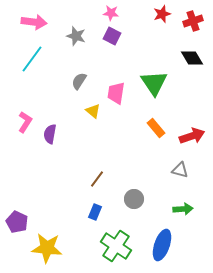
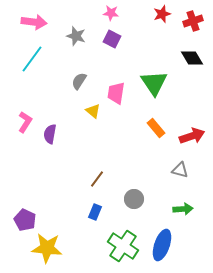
purple square: moved 3 px down
purple pentagon: moved 8 px right, 2 px up
green cross: moved 7 px right
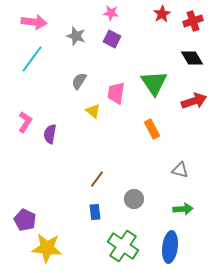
red star: rotated 12 degrees counterclockwise
orange rectangle: moved 4 px left, 1 px down; rotated 12 degrees clockwise
red arrow: moved 2 px right, 35 px up
blue rectangle: rotated 28 degrees counterclockwise
blue ellipse: moved 8 px right, 2 px down; rotated 12 degrees counterclockwise
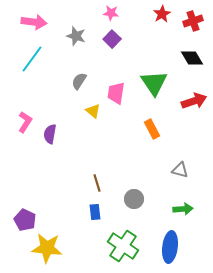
purple square: rotated 18 degrees clockwise
brown line: moved 4 px down; rotated 54 degrees counterclockwise
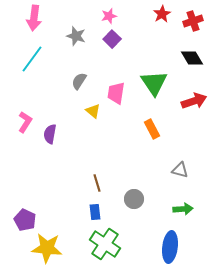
pink star: moved 2 px left, 3 px down; rotated 21 degrees counterclockwise
pink arrow: moved 4 px up; rotated 90 degrees clockwise
green cross: moved 18 px left, 2 px up
